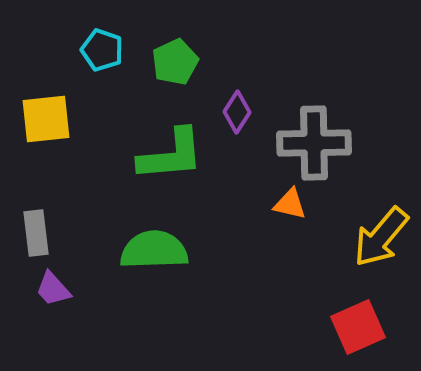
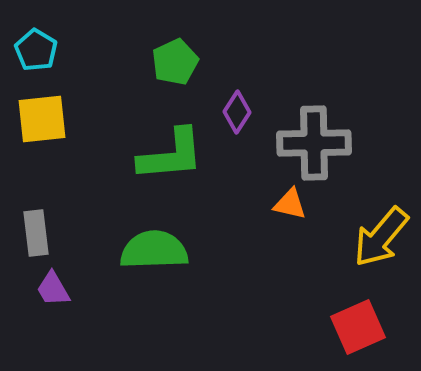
cyan pentagon: moved 66 px left; rotated 12 degrees clockwise
yellow square: moved 4 px left
purple trapezoid: rotated 12 degrees clockwise
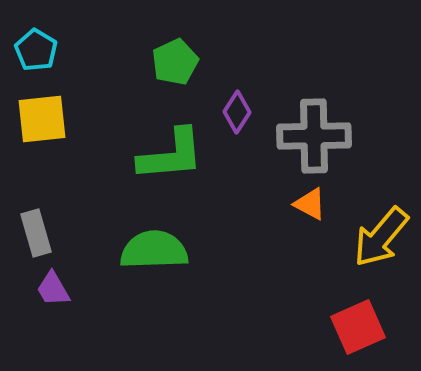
gray cross: moved 7 px up
orange triangle: moved 20 px right; rotated 15 degrees clockwise
gray rectangle: rotated 9 degrees counterclockwise
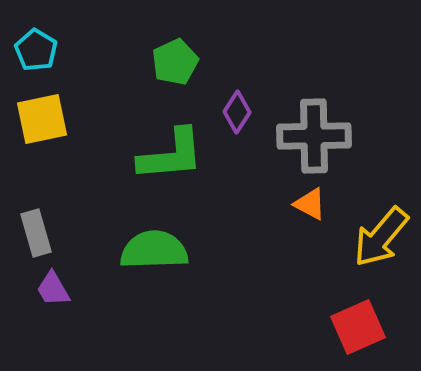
yellow square: rotated 6 degrees counterclockwise
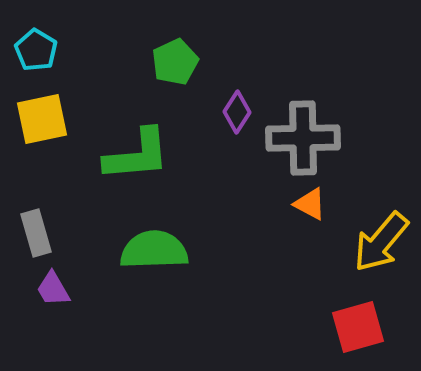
gray cross: moved 11 px left, 2 px down
green L-shape: moved 34 px left
yellow arrow: moved 5 px down
red square: rotated 8 degrees clockwise
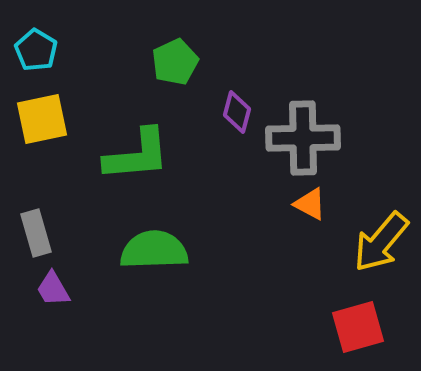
purple diamond: rotated 18 degrees counterclockwise
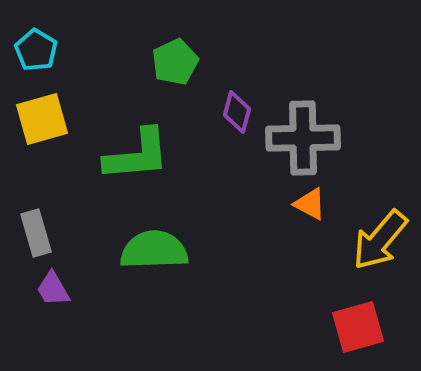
yellow square: rotated 4 degrees counterclockwise
yellow arrow: moved 1 px left, 2 px up
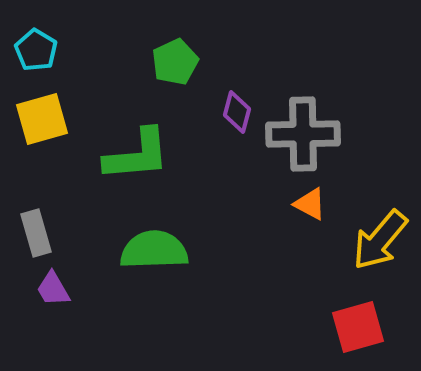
gray cross: moved 4 px up
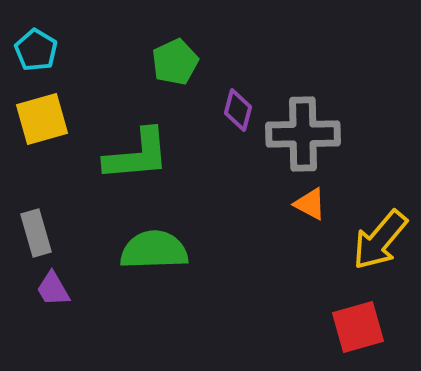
purple diamond: moved 1 px right, 2 px up
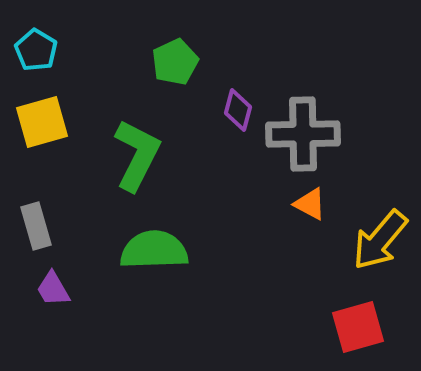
yellow square: moved 3 px down
green L-shape: rotated 58 degrees counterclockwise
gray rectangle: moved 7 px up
